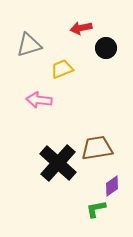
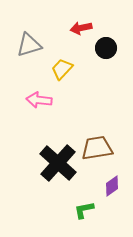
yellow trapezoid: rotated 25 degrees counterclockwise
green L-shape: moved 12 px left, 1 px down
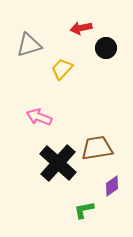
pink arrow: moved 17 px down; rotated 15 degrees clockwise
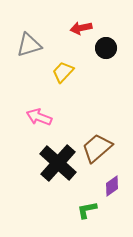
yellow trapezoid: moved 1 px right, 3 px down
brown trapezoid: rotated 32 degrees counterclockwise
green L-shape: moved 3 px right
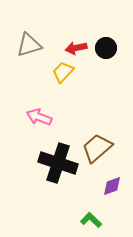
red arrow: moved 5 px left, 20 px down
black cross: rotated 24 degrees counterclockwise
purple diamond: rotated 15 degrees clockwise
green L-shape: moved 4 px right, 10 px down; rotated 55 degrees clockwise
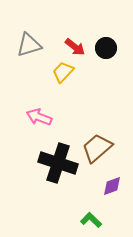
red arrow: moved 1 px left, 1 px up; rotated 130 degrees counterclockwise
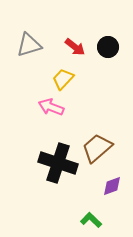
black circle: moved 2 px right, 1 px up
yellow trapezoid: moved 7 px down
pink arrow: moved 12 px right, 10 px up
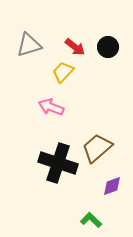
yellow trapezoid: moved 7 px up
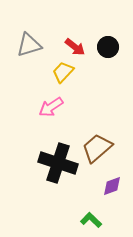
pink arrow: rotated 55 degrees counterclockwise
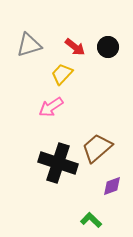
yellow trapezoid: moved 1 px left, 2 px down
